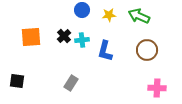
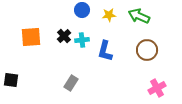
black square: moved 6 px left, 1 px up
pink cross: rotated 30 degrees counterclockwise
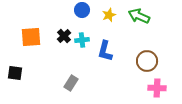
yellow star: rotated 16 degrees counterclockwise
brown circle: moved 11 px down
black square: moved 4 px right, 7 px up
pink cross: rotated 30 degrees clockwise
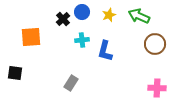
blue circle: moved 2 px down
black cross: moved 1 px left, 17 px up
brown circle: moved 8 px right, 17 px up
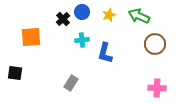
blue L-shape: moved 2 px down
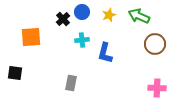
gray rectangle: rotated 21 degrees counterclockwise
